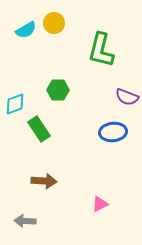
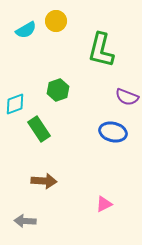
yellow circle: moved 2 px right, 2 px up
green hexagon: rotated 20 degrees counterclockwise
blue ellipse: rotated 20 degrees clockwise
pink triangle: moved 4 px right
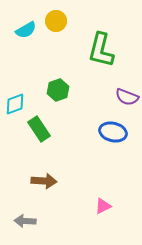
pink triangle: moved 1 px left, 2 px down
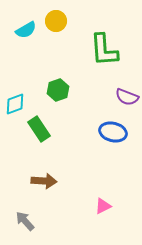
green L-shape: moved 3 px right; rotated 18 degrees counterclockwise
gray arrow: rotated 45 degrees clockwise
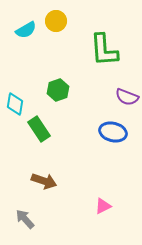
cyan diamond: rotated 60 degrees counterclockwise
brown arrow: rotated 15 degrees clockwise
gray arrow: moved 2 px up
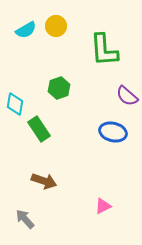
yellow circle: moved 5 px down
green hexagon: moved 1 px right, 2 px up
purple semicircle: moved 1 px up; rotated 20 degrees clockwise
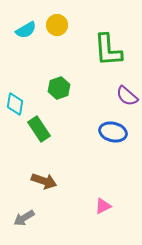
yellow circle: moved 1 px right, 1 px up
green L-shape: moved 4 px right
gray arrow: moved 1 px left, 1 px up; rotated 80 degrees counterclockwise
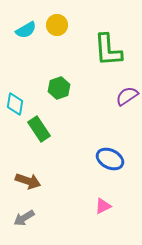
purple semicircle: rotated 105 degrees clockwise
blue ellipse: moved 3 px left, 27 px down; rotated 12 degrees clockwise
brown arrow: moved 16 px left
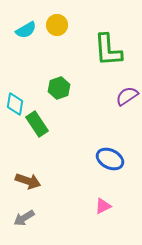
green rectangle: moved 2 px left, 5 px up
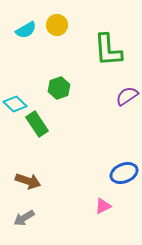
cyan diamond: rotated 55 degrees counterclockwise
blue ellipse: moved 14 px right, 14 px down; rotated 48 degrees counterclockwise
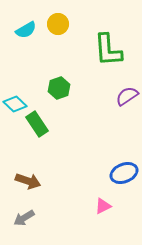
yellow circle: moved 1 px right, 1 px up
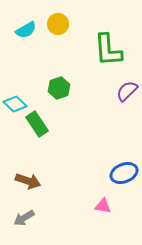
purple semicircle: moved 5 px up; rotated 10 degrees counterclockwise
pink triangle: rotated 36 degrees clockwise
